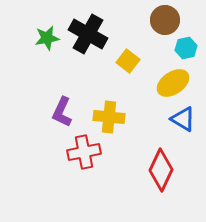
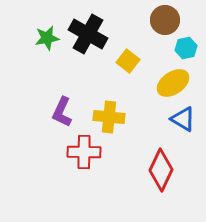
red cross: rotated 12 degrees clockwise
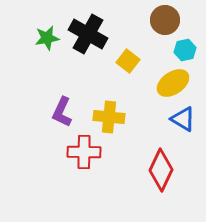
cyan hexagon: moved 1 px left, 2 px down
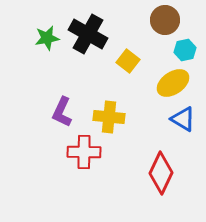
red diamond: moved 3 px down
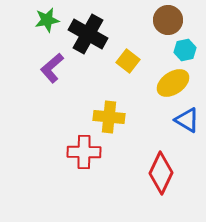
brown circle: moved 3 px right
green star: moved 18 px up
purple L-shape: moved 10 px left, 44 px up; rotated 24 degrees clockwise
blue triangle: moved 4 px right, 1 px down
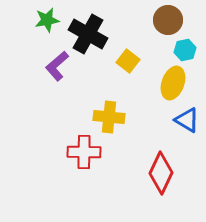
purple L-shape: moved 5 px right, 2 px up
yellow ellipse: rotated 36 degrees counterclockwise
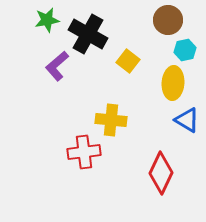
yellow ellipse: rotated 16 degrees counterclockwise
yellow cross: moved 2 px right, 3 px down
red cross: rotated 8 degrees counterclockwise
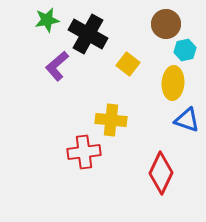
brown circle: moved 2 px left, 4 px down
yellow square: moved 3 px down
blue triangle: rotated 12 degrees counterclockwise
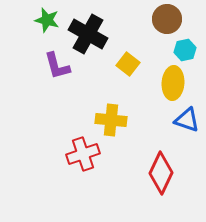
green star: rotated 25 degrees clockwise
brown circle: moved 1 px right, 5 px up
purple L-shape: rotated 64 degrees counterclockwise
red cross: moved 1 px left, 2 px down; rotated 12 degrees counterclockwise
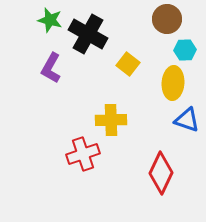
green star: moved 3 px right
cyan hexagon: rotated 10 degrees clockwise
purple L-shape: moved 6 px left, 2 px down; rotated 44 degrees clockwise
yellow cross: rotated 8 degrees counterclockwise
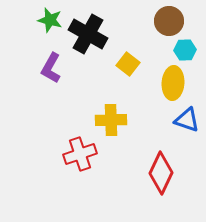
brown circle: moved 2 px right, 2 px down
red cross: moved 3 px left
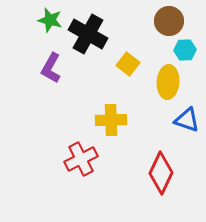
yellow ellipse: moved 5 px left, 1 px up
red cross: moved 1 px right, 5 px down; rotated 8 degrees counterclockwise
